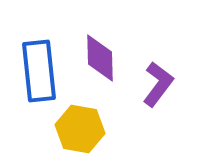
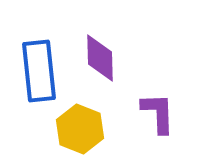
purple L-shape: moved 29 px down; rotated 39 degrees counterclockwise
yellow hexagon: rotated 12 degrees clockwise
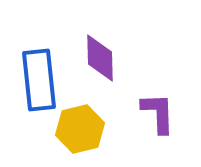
blue rectangle: moved 9 px down
yellow hexagon: rotated 24 degrees clockwise
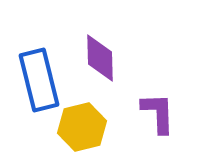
blue rectangle: rotated 8 degrees counterclockwise
yellow hexagon: moved 2 px right, 2 px up
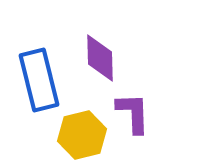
purple L-shape: moved 25 px left
yellow hexagon: moved 8 px down
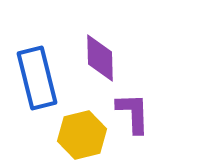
blue rectangle: moved 2 px left, 2 px up
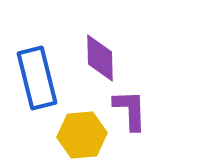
purple L-shape: moved 3 px left, 3 px up
yellow hexagon: rotated 9 degrees clockwise
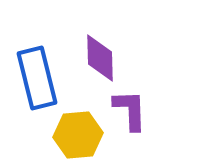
yellow hexagon: moved 4 px left
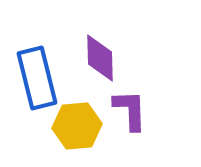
yellow hexagon: moved 1 px left, 9 px up
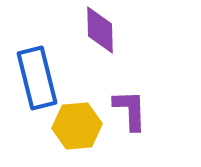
purple diamond: moved 28 px up
